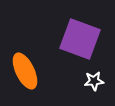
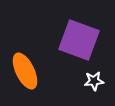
purple square: moved 1 px left, 1 px down
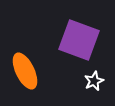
white star: rotated 18 degrees counterclockwise
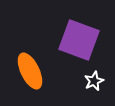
orange ellipse: moved 5 px right
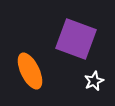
purple square: moved 3 px left, 1 px up
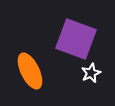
white star: moved 3 px left, 8 px up
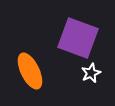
purple square: moved 2 px right, 1 px up
